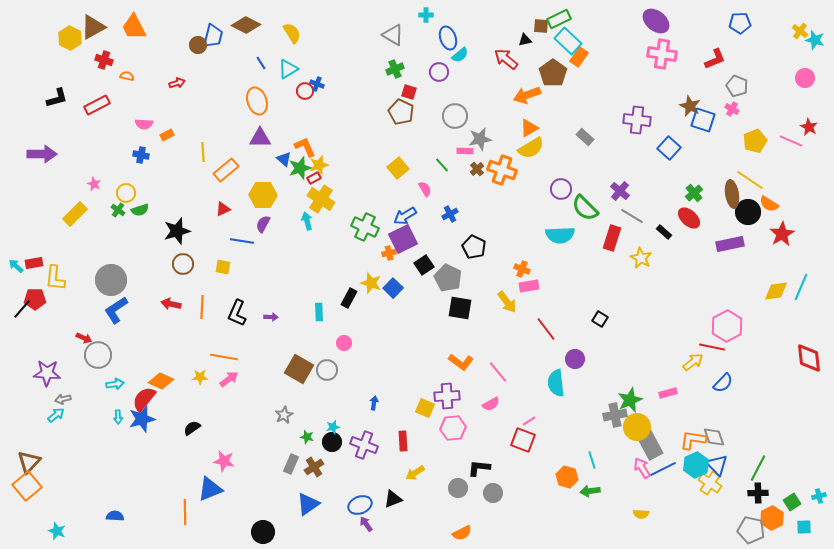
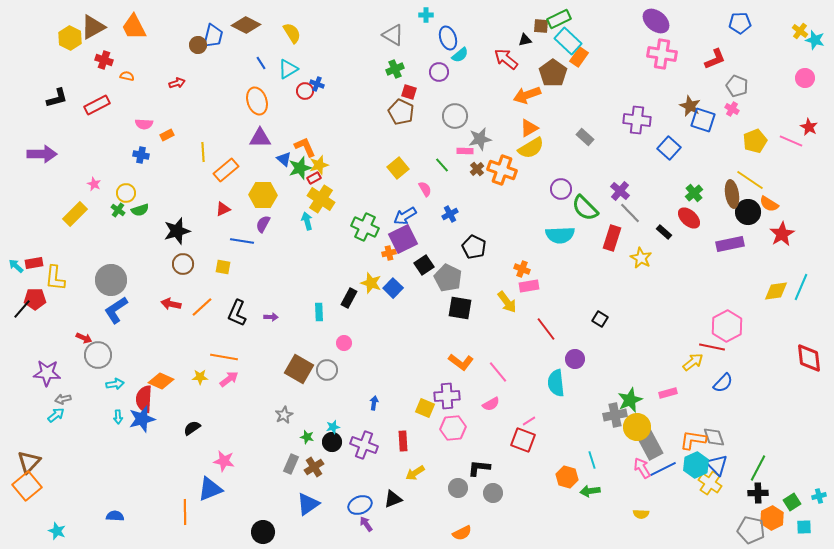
gray line at (632, 216): moved 2 px left, 3 px up; rotated 15 degrees clockwise
orange line at (202, 307): rotated 45 degrees clockwise
red semicircle at (144, 399): rotated 36 degrees counterclockwise
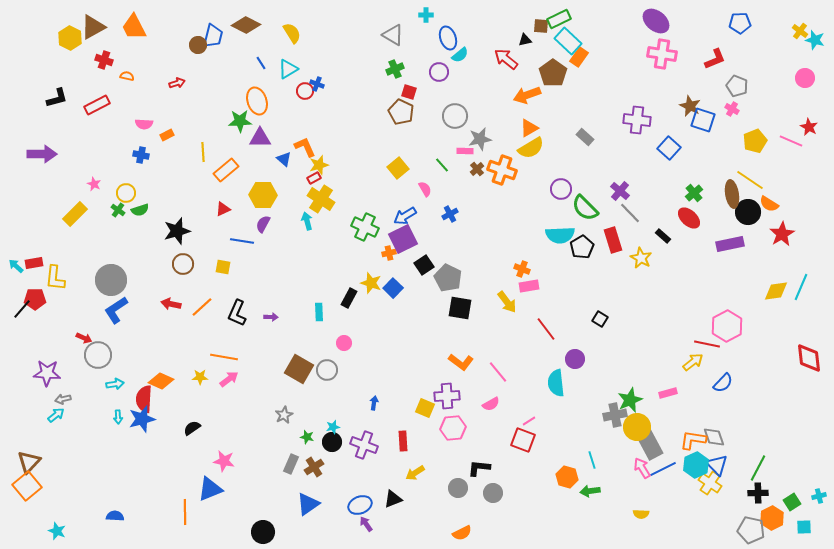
green star at (300, 168): moved 60 px left, 47 px up; rotated 15 degrees clockwise
black rectangle at (664, 232): moved 1 px left, 4 px down
red rectangle at (612, 238): moved 1 px right, 2 px down; rotated 35 degrees counterclockwise
black pentagon at (474, 247): moved 108 px right; rotated 15 degrees clockwise
red line at (712, 347): moved 5 px left, 3 px up
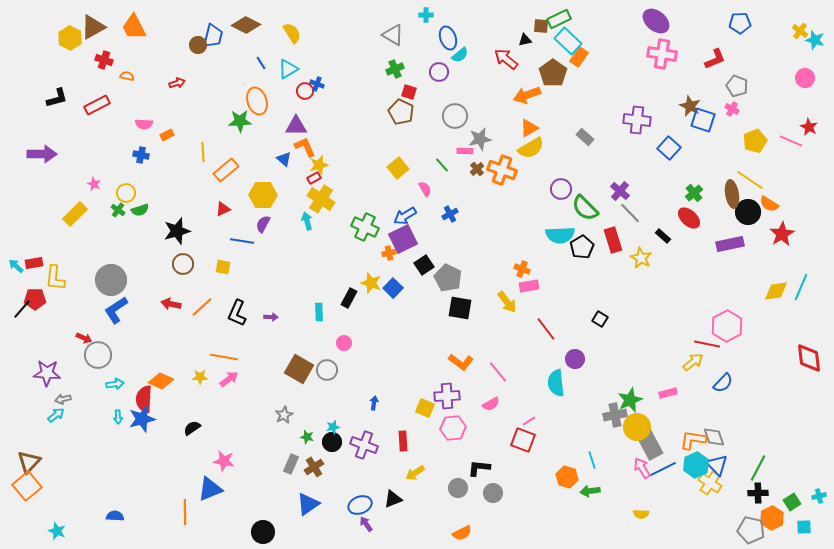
purple triangle at (260, 138): moved 36 px right, 12 px up
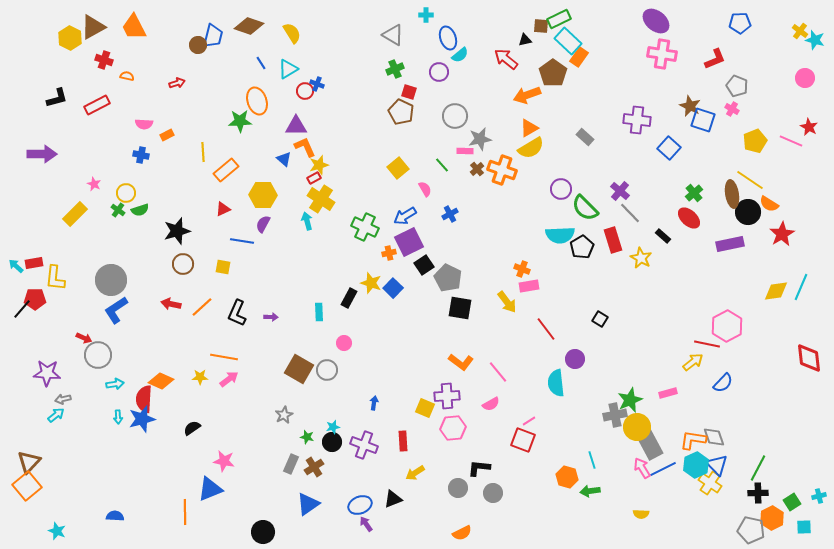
brown diamond at (246, 25): moved 3 px right, 1 px down; rotated 8 degrees counterclockwise
purple square at (403, 239): moved 6 px right, 3 px down
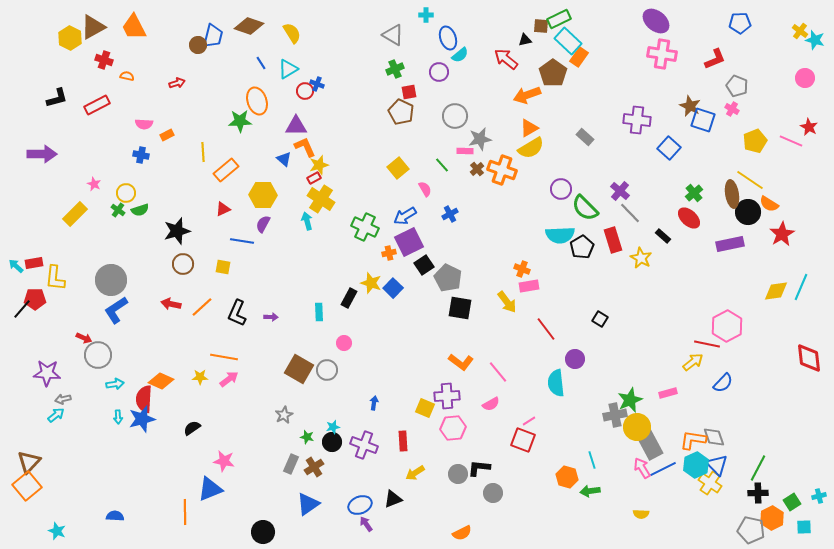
red square at (409, 92): rotated 28 degrees counterclockwise
gray circle at (458, 488): moved 14 px up
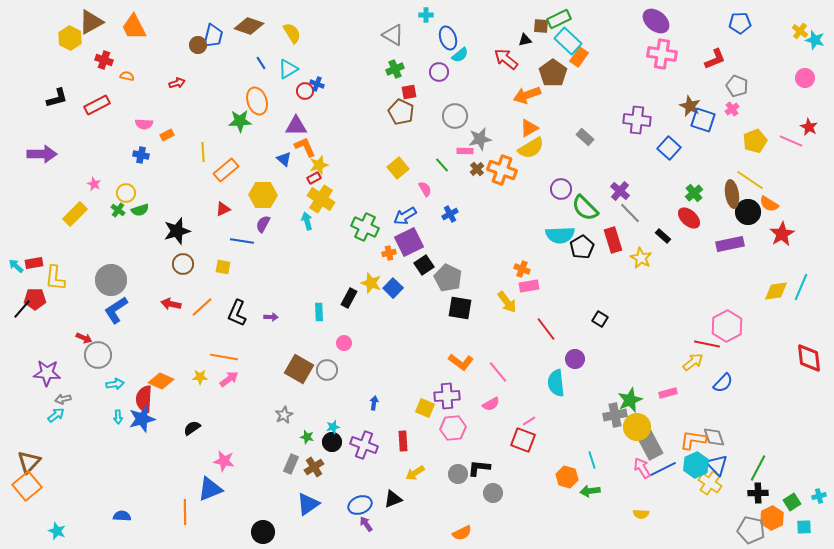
brown triangle at (93, 27): moved 2 px left, 5 px up
pink cross at (732, 109): rotated 24 degrees clockwise
blue semicircle at (115, 516): moved 7 px right
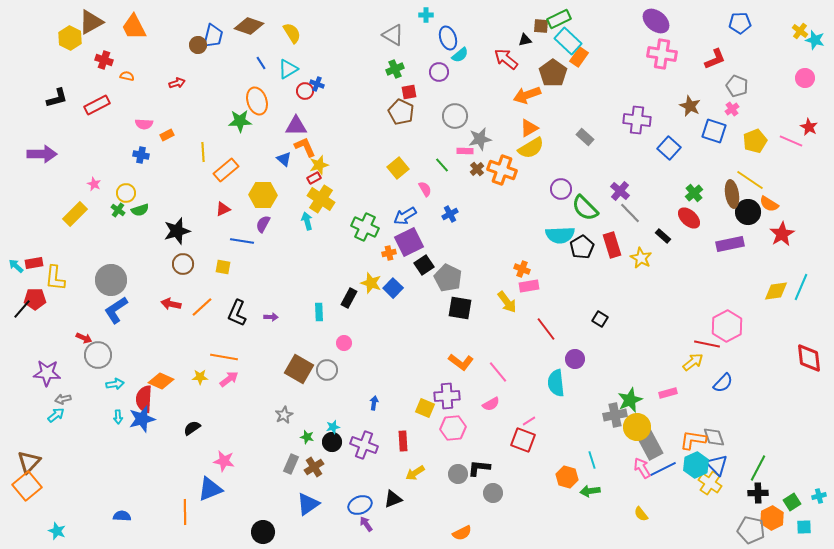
blue square at (703, 120): moved 11 px right, 11 px down
red rectangle at (613, 240): moved 1 px left, 5 px down
yellow semicircle at (641, 514): rotated 49 degrees clockwise
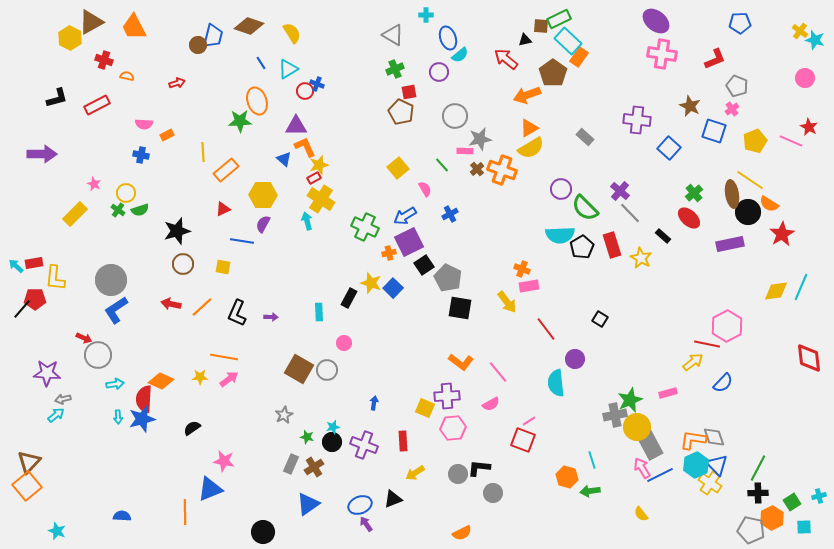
blue line at (663, 469): moved 3 px left, 6 px down
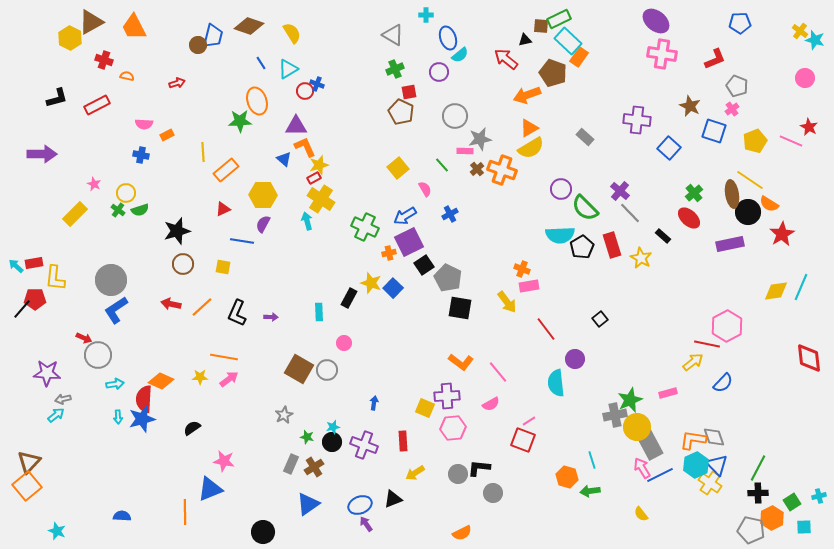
brown pentagon at (553, 73): rotated 16 degrees counterclockwise
black square at (600, 319): rotated 21 degrees clockwise
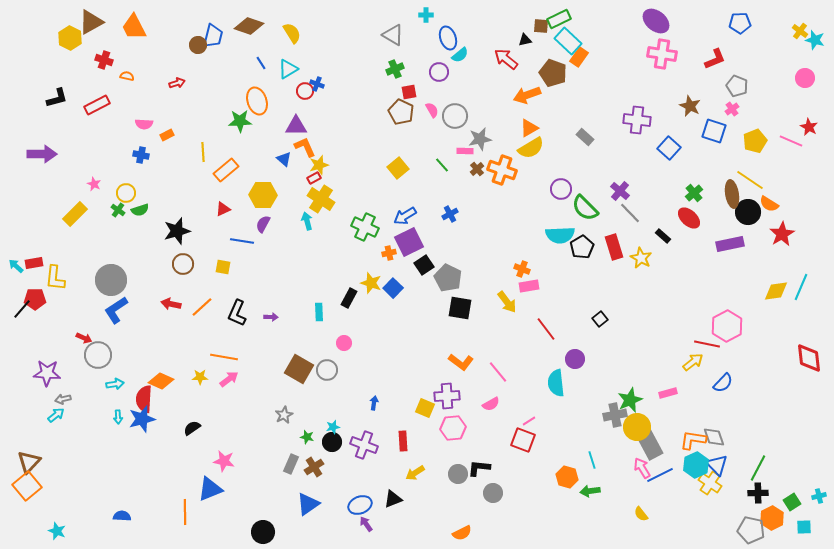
pink semicircle at (425, 189): moved 7 px right, 79 px up
red rectangle at (612, 245): moved 2 px right, 2 px down
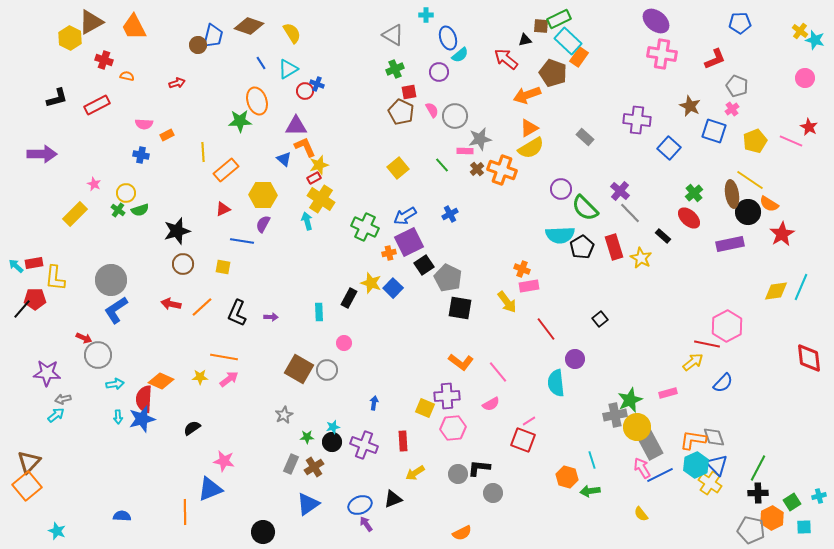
green star at (307, 437): rotated 16 degrees counterclockwise
